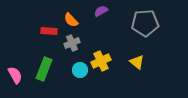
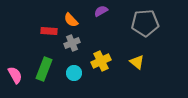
cyan circle: moved 6 px left, 3 px down
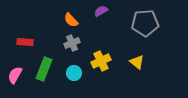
red rectangle: moved 24 px left, 11 px down
pink semicircle: rotated 120 degrees counterclockwise
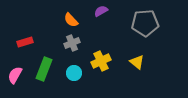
red rectangle: rotated 21 degrees counterclockwise
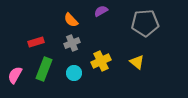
red rectangle: moved 11 px right
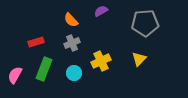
yellow triangle: moved 2 px right, 3 px up; rotated 35 degrees clockwise
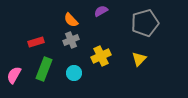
gray pentagon: rotated 12 degrees counterclockwise
gray cross: moved 1 px left, 3 px up
yellow cross: moved 5 px up
pink semicircle: moved 1 px left
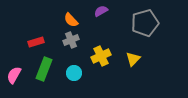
yellow triangle: moved 6 px left
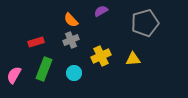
yellow triangle: rotated 42 degrees clockwise
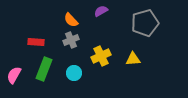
red rectangle: rotated 21 degrees clockwise
